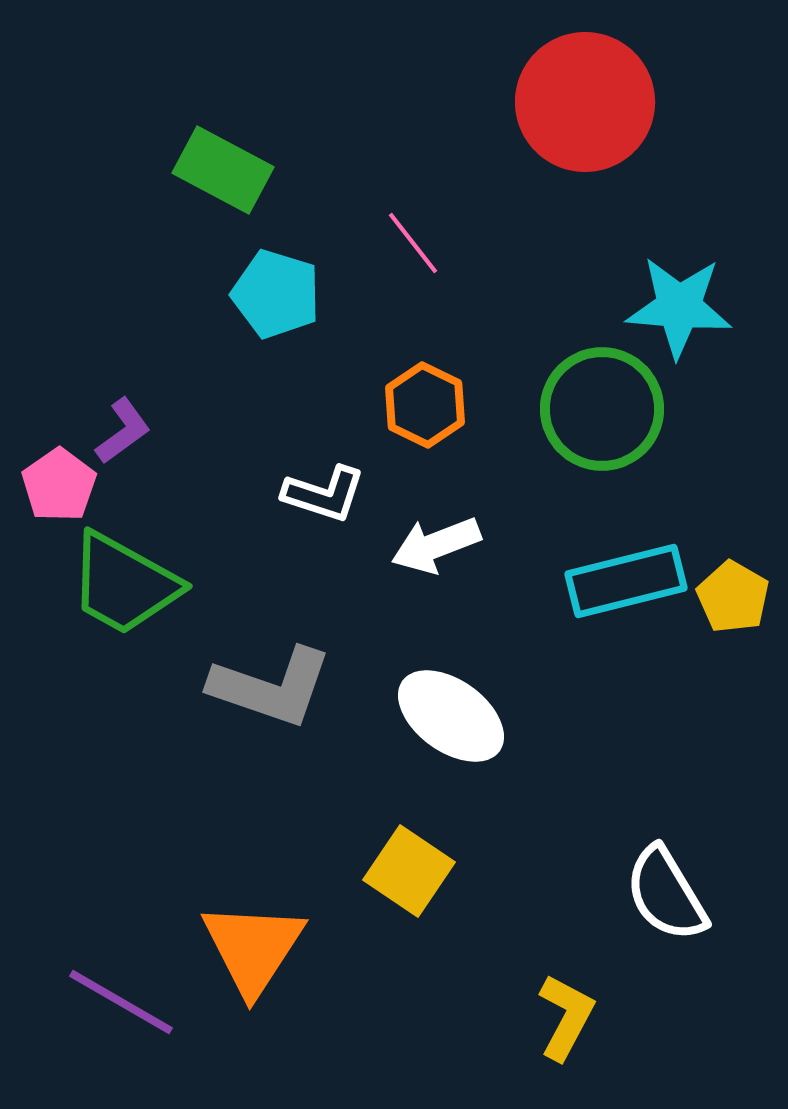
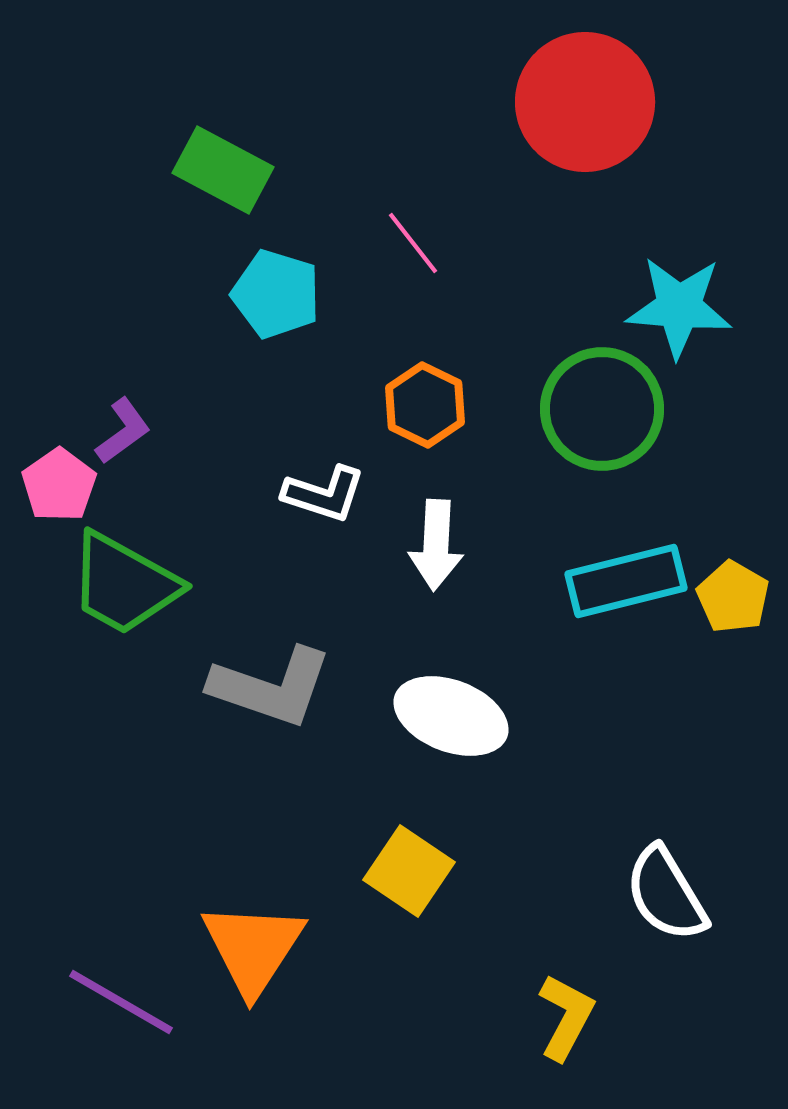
white arrow: rotated 66 degrees counterclockwise
white ellipse: rotated 15 degrees counterclockwise
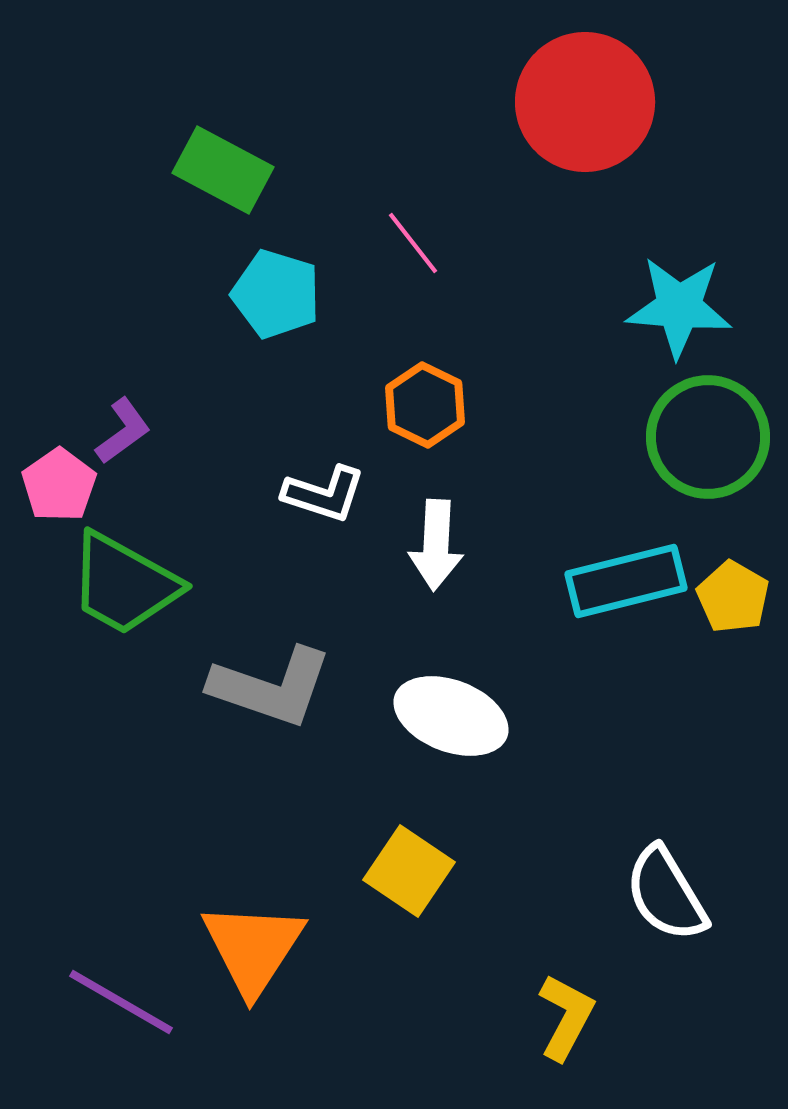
green circle: moved 106 px right, 28 px down
